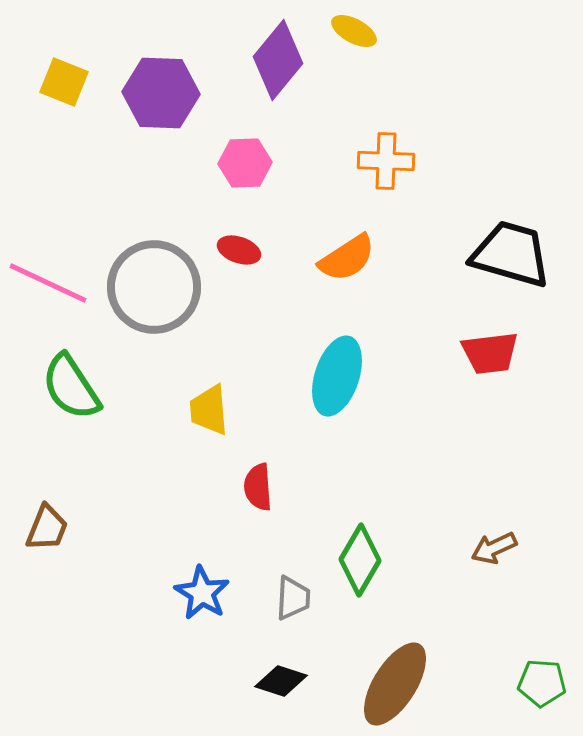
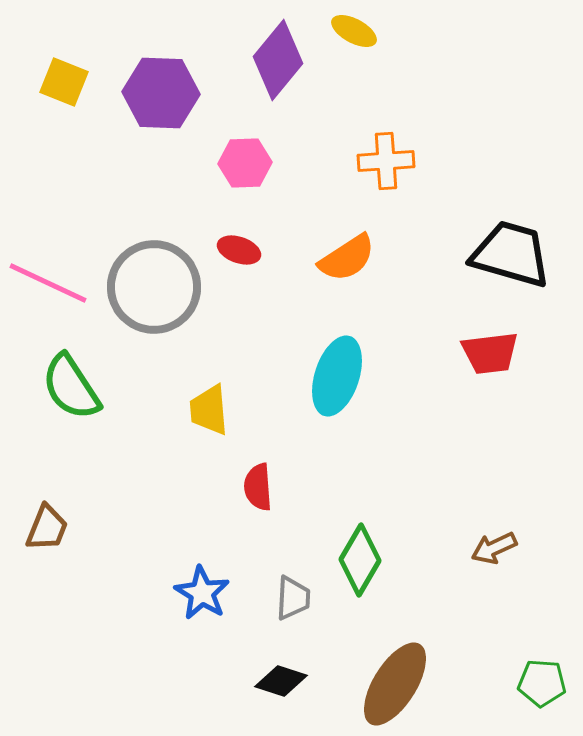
orange cross: rotated 6 degrees counterclockwise
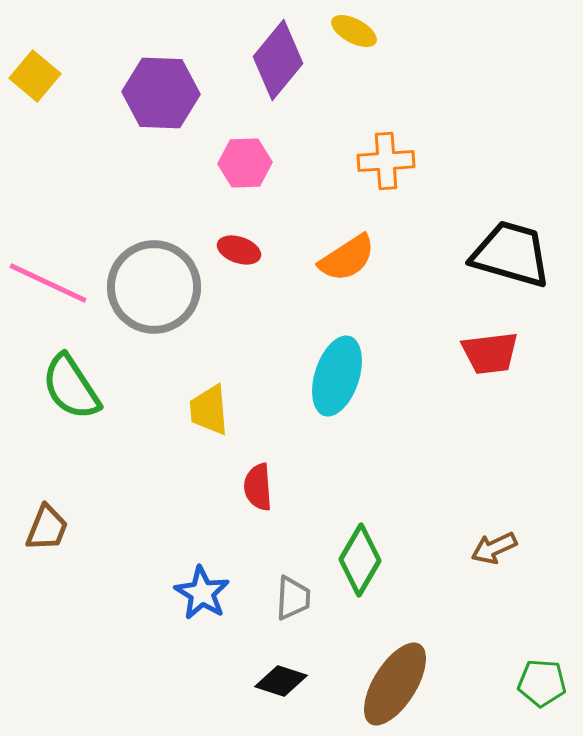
yellow square: moved 29 px left, 6 px up; rotated 18 degrees clockwise
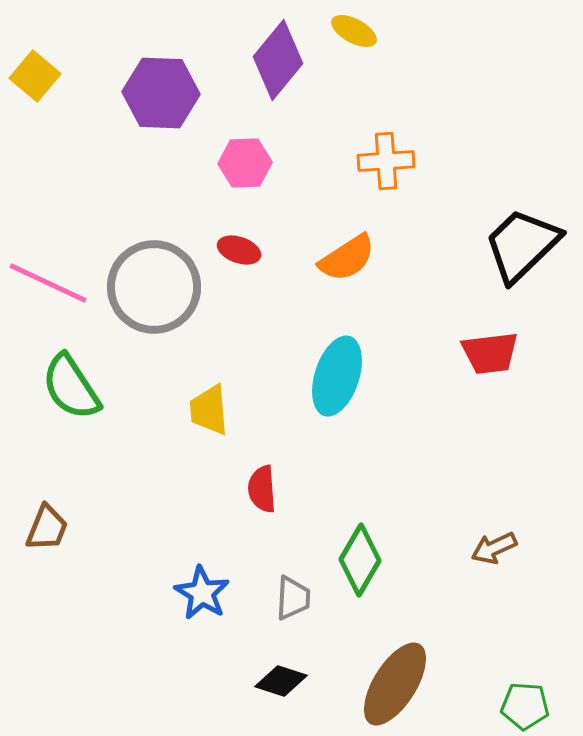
black trapezoid: moved 11 px right, 9 px up; rotated 60 degrees counterclockwise
red semicircle: moved 4 px right, 2 px down
green pentagon: moved 17 px left, 23 px down
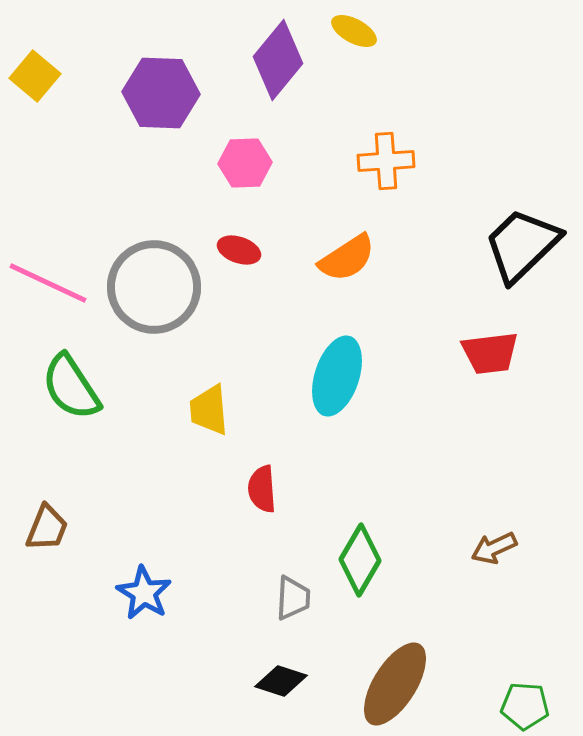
blue star: moved 58 px left
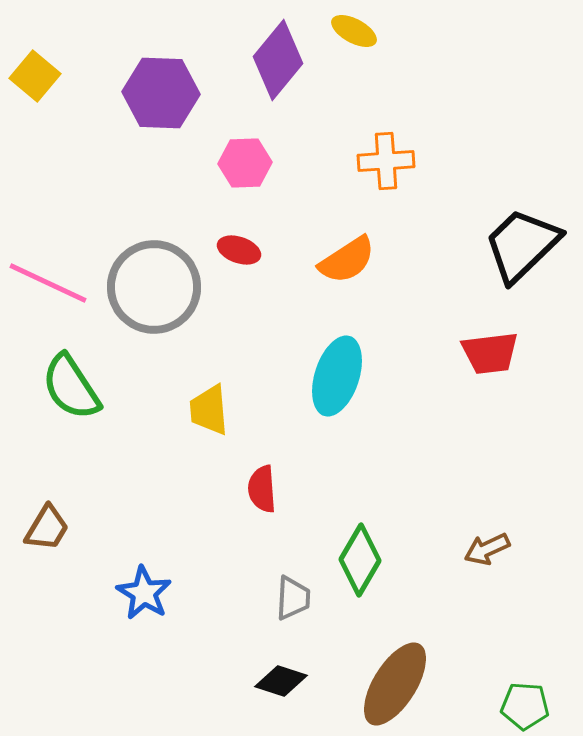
orange semicircle: moved 2 px down
brown trapezoid: rotated 9 degrees clockwise
brown arrow: moved 7 px left, 1 px down
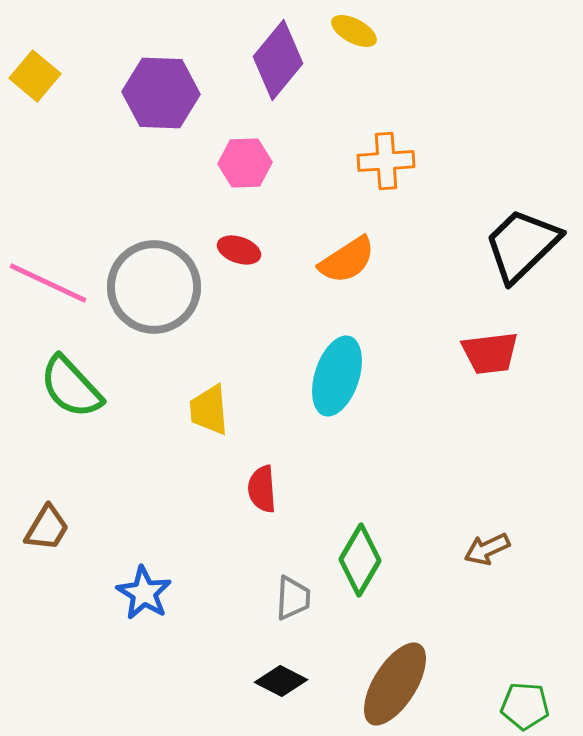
green semicircle: rotated 10 degrees counterclockwise
black diamond: rotated 9 degrees clockwise
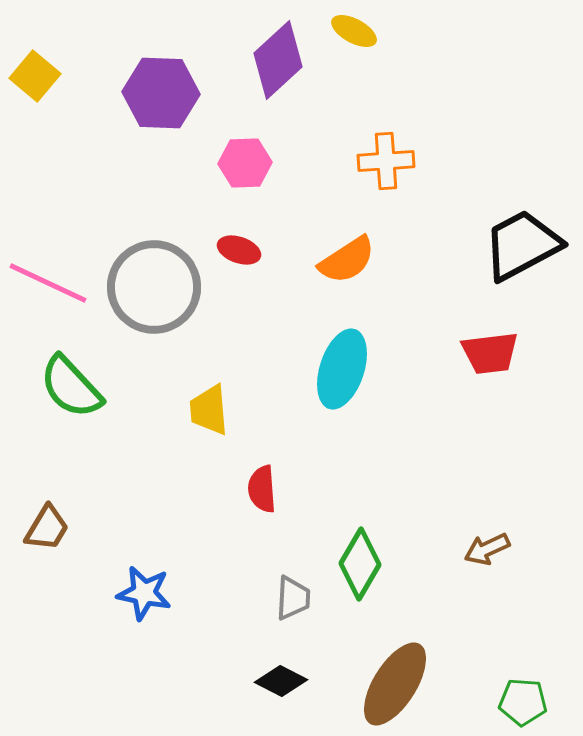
purple diamond: rotated 8 degrees clockwise
black trapezoid: rotated 16 degrees clockwise
cyan ellipse: moved 5 px right, 7 px up
green diamond: moved 4 px down
blue star: rotated 20 degrees counterclockwise
green pentagon: moved 2 px left, 4 px up
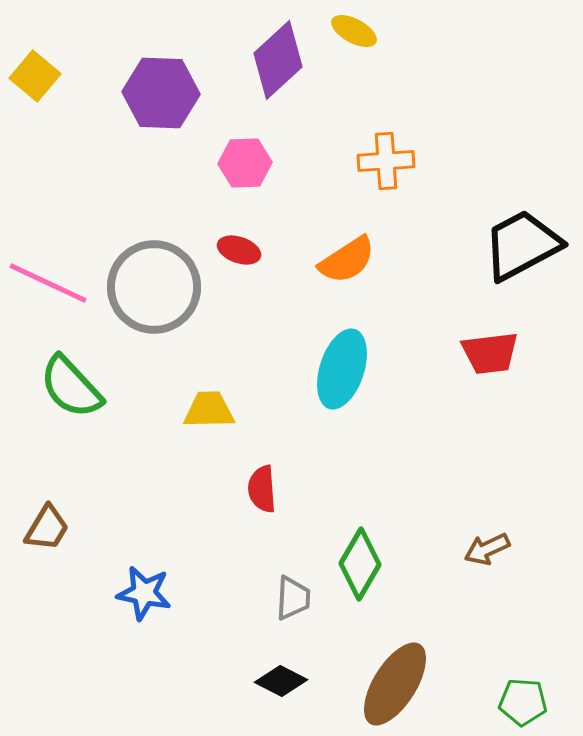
yellow trapezoid: rotated 94 degrees clockwise
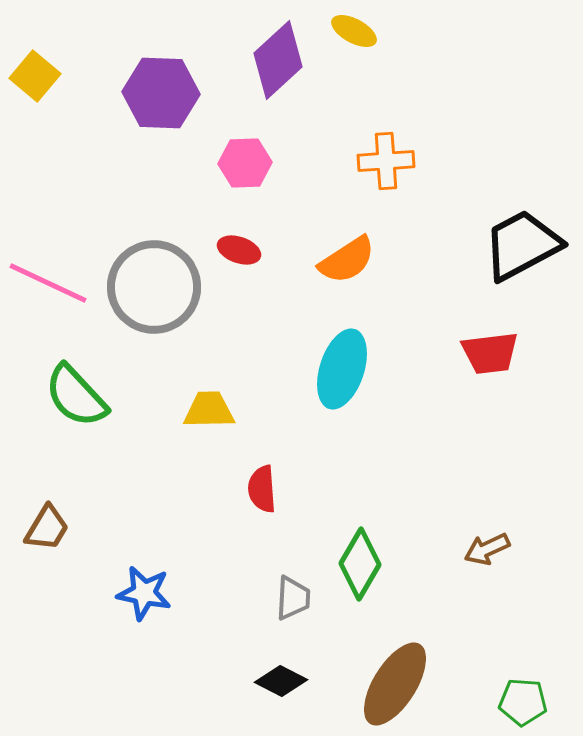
green semicircle: moved 5 px right, 9 px down
